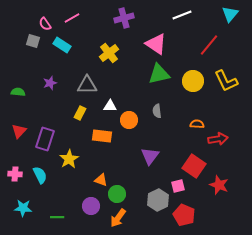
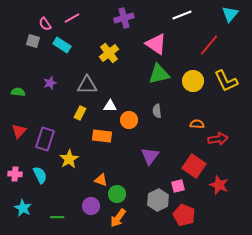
cyan star: rotated 24 degrees clockwise
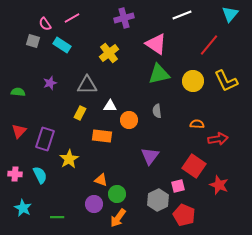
purple circle: moved 3 px right, 2 px up
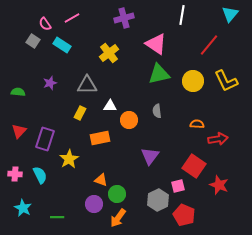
white line: rotated 60 degrees counterclockwise
gray square: rotated 16 degrees clockwise
orange rectangle: moved 2 px left, 2 px down; rotated 18 degrees counterclockwise
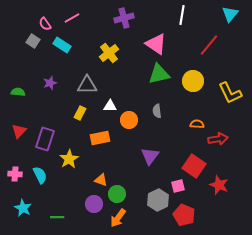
yellow L-shape: moved 4 px right, 12 px down
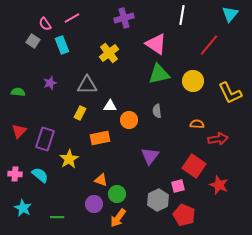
cyan rectangle: rotated 36 degrees clockwise
cyan semicircle: rotated 24 degrees counterclockwise
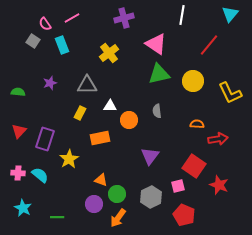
pink cross: moved 3 px right, 1 px up
gray hexagon: moved 7 px left, 3 px up
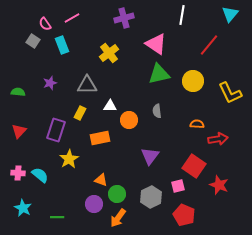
purple rectangle: moved 11 px right, 9 px up
